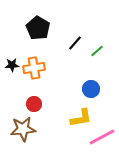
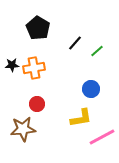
red circle: moved 3 px right
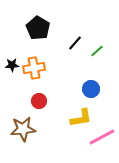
red circle: moved 2 px right, 3 px up
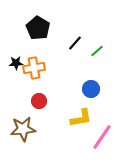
black star: moved 4 px right, 2 px up
pink line: rotated 28 degrees counterclockwise
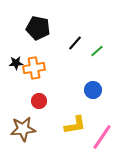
black pentagon: rotated 20 degrees counterclockwise
blue circle: moved 2 px right, 1 px down
yellow L-shape: moved 6 px left, 7 px down
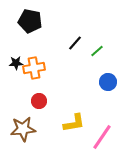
black pentagon: moved 8 px left, 7 px up
blue circle: moved 15 px right, 8 px up
yellow L-shape: moved 1 px left, 2 px up
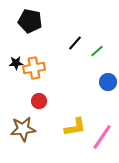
yellow L-shape: moved 1 px right, 4 px down
